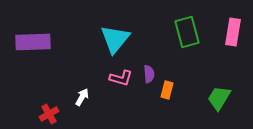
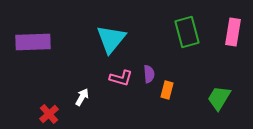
cyan triangle: moved 4 px left
red cross: rotated 12 degrees counterclockwise
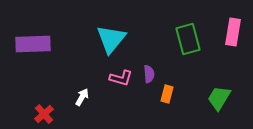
green rectangle: moved 1 px right, 7 px down
purple rectangle: moved 2 px down
orange rectangle: moved 4 px down
red cross: moved 5 px left
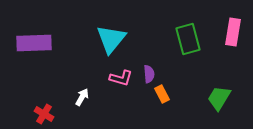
purple rectangle: moved 1 px right, 1 px up
orange rectangle: moved 5 px left; rotated 42 degrees counterclockwise
red cross: rotated 18 degrees counterclockwise
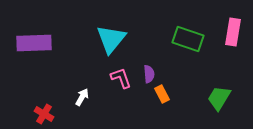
green rectangle: rotated 56 degrees counterclockwise
pink L-shape: rotated 125 degrees counterclockwise
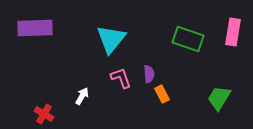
purple rectangle: moved 1 px right, 15 px up
white arrow: moved 1 px up
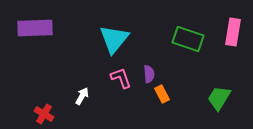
cyan triangle: moved 3 px right
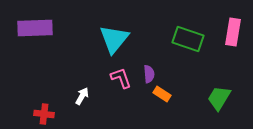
orange rectangle: rotated 30 degrees counterclockwise
red cross: rotated 24 degrees counterclockwise
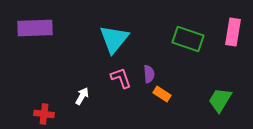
green trapezoid: moved 1 px right, 2 px down
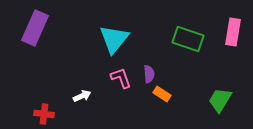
purple rectangle: rotated 64 degrees counterclockwise
white arrow: rotated 36 degrees clockwise
